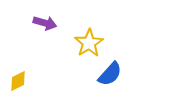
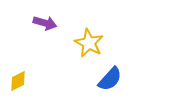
yellow star: rotated 12 degrees counterclockwise
blue semicircle: moved 5 px down
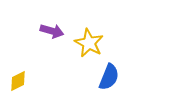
purple arrow: moved 7 px right, 8 px down
blue semicircle: moved 1 px left, 2 px up; rotated 20 degrees counterclockwise
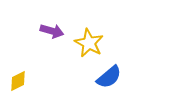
blue semicircle: rotated 28 degrees clockwise
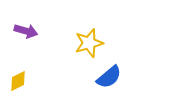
purple arrow: moved 26 px left
yellow star: rotated 28 degrees clockwise
